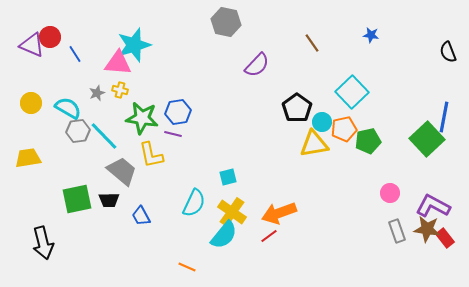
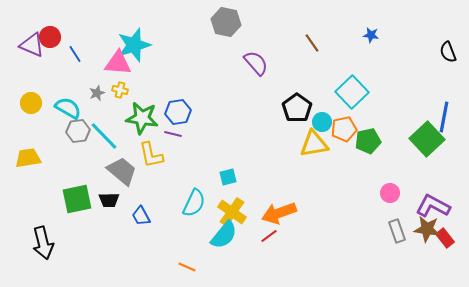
purple semicircle at (257, 65): moved 1 px left, 2 px up; rotated 84 degrees counterclockwise
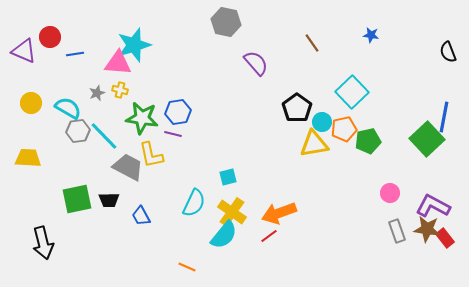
purple triangle at (32, 45): moved 8 px left, 6 px down
blue line at (75, 54): rotated 66 degrees counterclockwise
yellow trapezoid at (28, 158): rotated 12 degrees clockwise
gray trapezoid at (122, 171): moved 6 px right, 4 px up; rotated 12 degrees counterclockwise
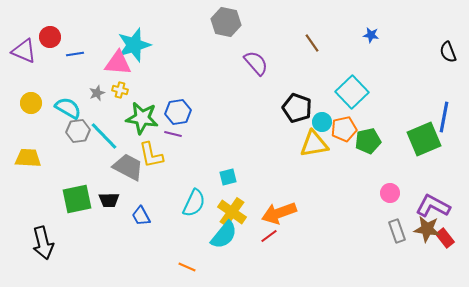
black pentagon at (297, 108): rotated 16 degrees counterclockwise
green square at (427, 139): moved 3 px left; rotated 20 degrees clockwise
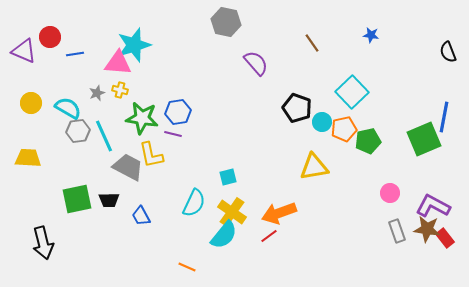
cyan line at (104, 136): rotated 20 degrees clockwise
yellow triangle at (314, 144): moved 23 px down
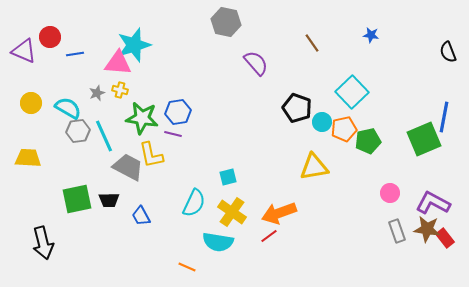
purple L-shape at (433, 206): moved 3 px up
cyan semicircle at (224, 235): moved 6 px left, 7 px down; rotated 60 degrees clockwise
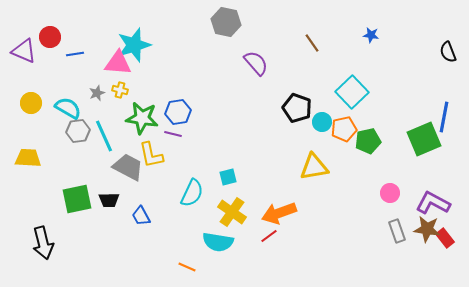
cyan semicircle at (194, 203): moved 2 px left, 10 px up
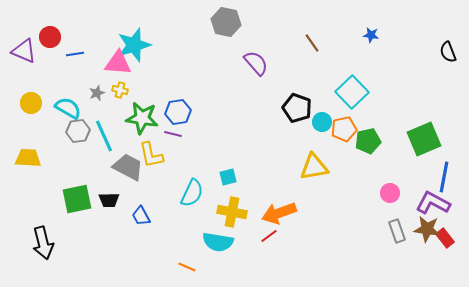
blue line at (444, 117): moved 60 px down
yellow cross at (232, 212): rotated 24 degrees counterclockwise
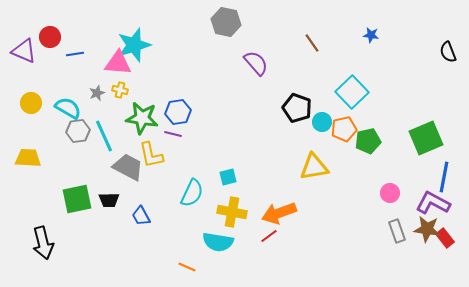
green square at (424, 139): moved 2 px right, 1 px up
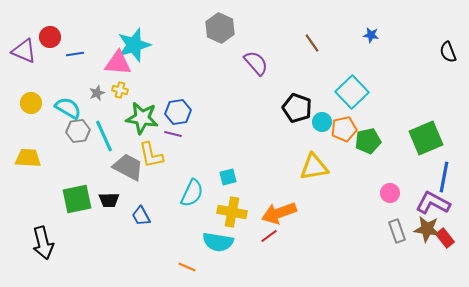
gray hexagon at (226, 22): moved 6 px left, 6 px down; rotated 12 degrees clockwise
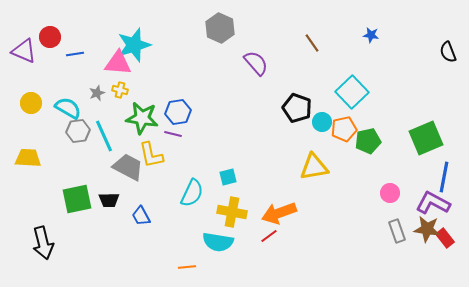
orange line at (187, 267): rotated 30 degrees counterclockwise
